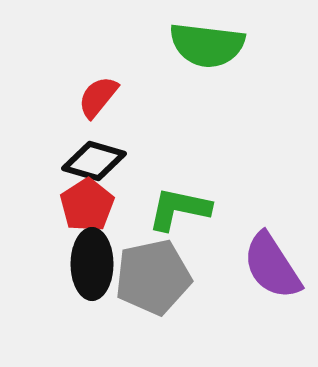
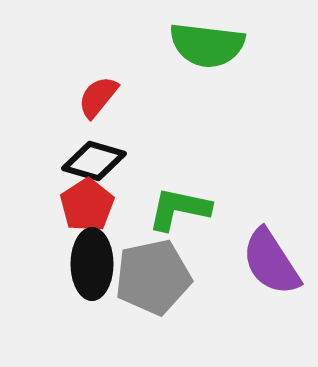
purple semicircle: moved 1 px left, 4 px up
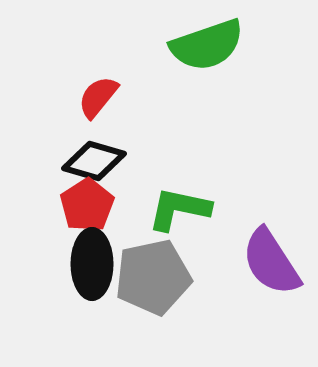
green semicircle: rotated 26 degrees counterclockwise
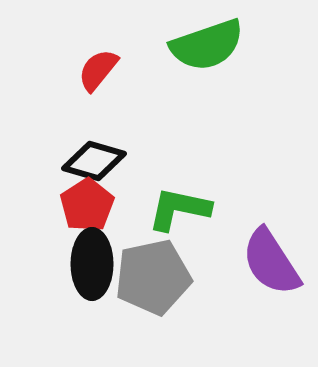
red semicircle: moved 27 px up
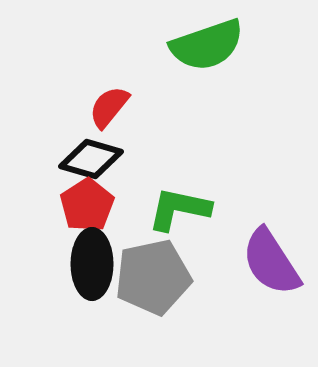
red semicircle: moved 11 px right, 37 px down
black diamond: moved 3 px left, 2 px up
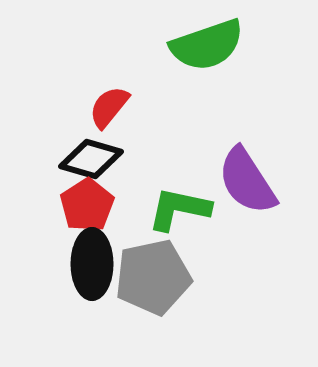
purple semicircle: moved 24 px left, 81 px up
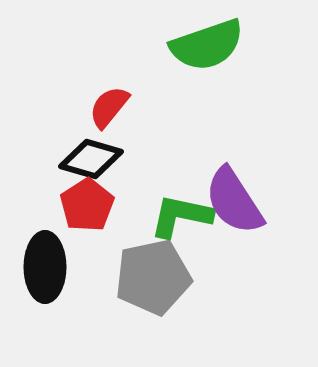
purple semicircle: moved 13 px left, 20 px down
green L-shape: moved 2 px right, 7 px down
black ellipse: moved 47 px left, 3 px down
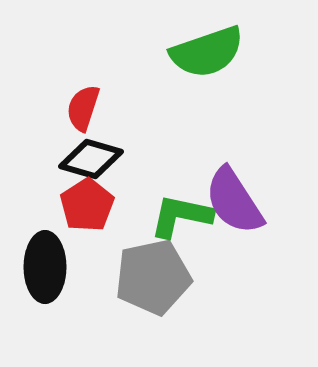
green semicircle: moved 7 px down
red semicircle: moved 26 px left, 1 px down; rotated 21 degrees counterclockwise
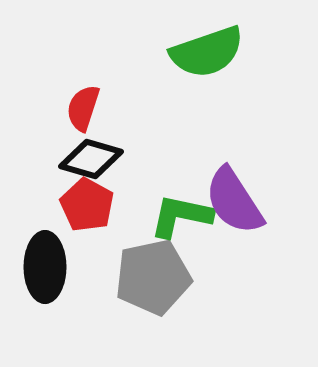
red pentagon: rotated 10 degrees counterclockwise
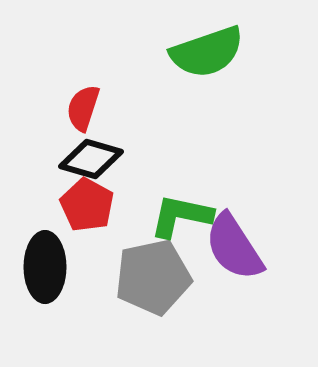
purple semicircle: moved 46 px down
